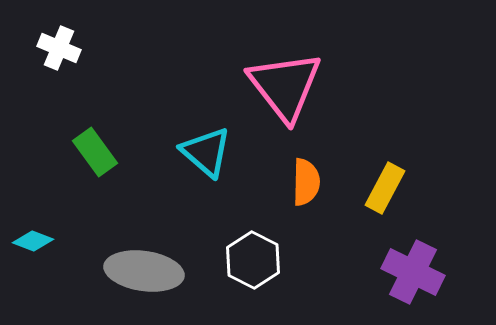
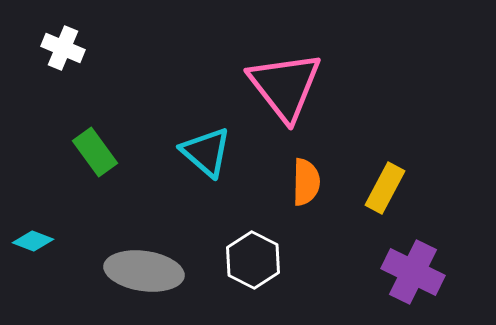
white cross: moved 4 px right
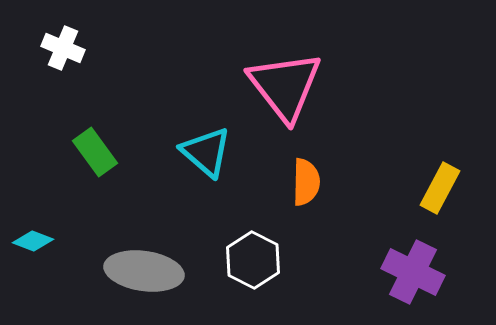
yellow rectangle: moved 55 px right
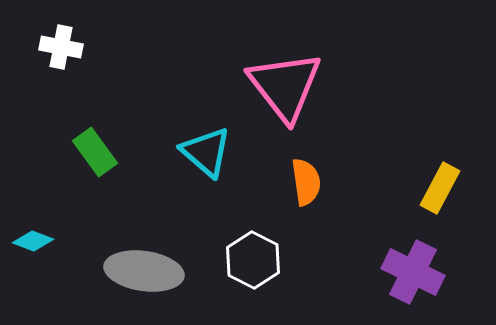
white cross: moved 2 px left, 1 px up; rotated 12 degrees counterclockwise
orange semicircle: rotated 9 degrees counterclockwise
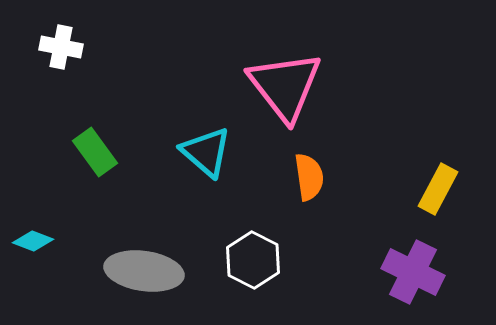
orange semicircle: moved 3 px right, 5 px up
yellow rectangle: moved 2 px left, 1 px down
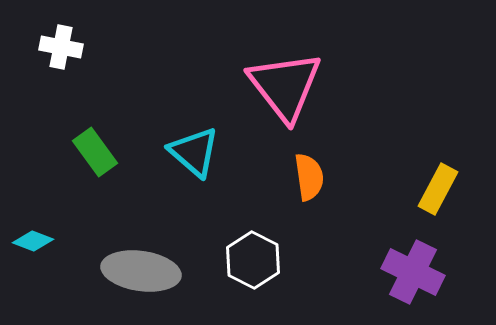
cyan triangle: moved 12 px left
gray ellipse: moved 3 px left
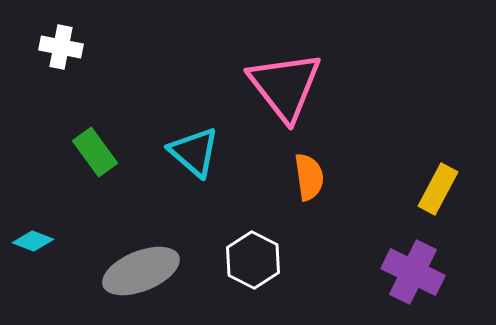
gray ellipse: rotated 30 degrees counterclockwise
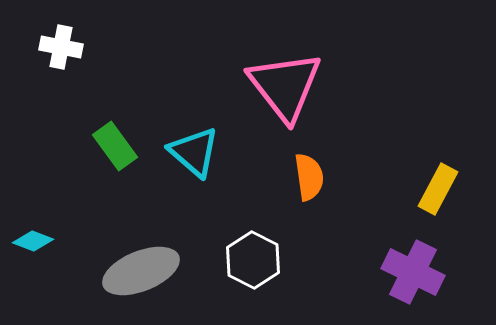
green rectangle: moved 20 px right, 6 px up
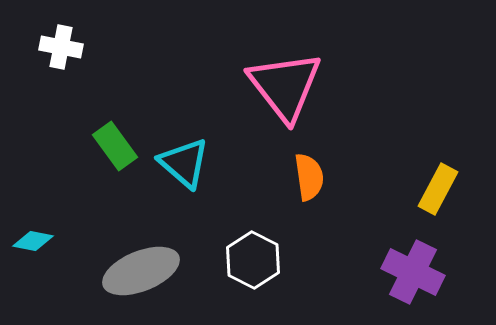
cyan triangle: moved 10 px left, 11 px down
cyan diamond: rotated 9 degrees counterclockwise
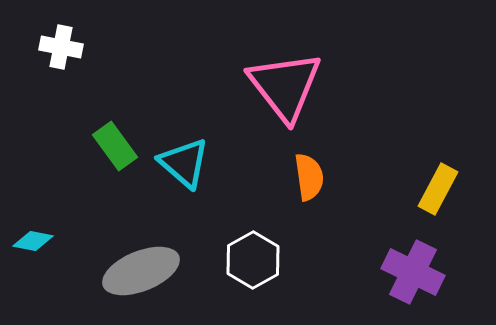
white hexagon: rotated 4 degrees clockwise
